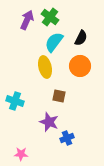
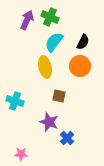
green cross: rotated 12 degrees counterclockwise
black semicircle: moved 2 px right, 4 px down
blue cross: rotated 24 degrees counterclockwise
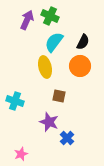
green cross: moved 1 px up
pink star: rotated 24 degrees counterclockwise
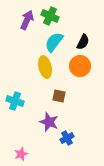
blue cross: rotated 16 degrees clockwise
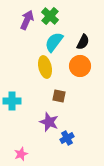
green cross: rotated 18 degrees clockwise
cyan cross: moved 3 px left; rotated 18 degrees counterclockwise
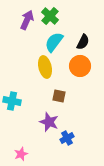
cyan cross: rotated 12 degrees clockwise
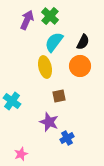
brown square: rotated 24 degrees counterclockwise
cyan cross: rotated 24 degrees clockwise
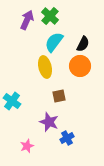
black semicircle: moved 2 px down
pink star: moved 6 px right, 8 px up
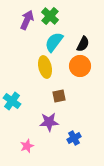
purple star: rotated 24 degrees counterclockwise
blue cross: moved 7 px right
